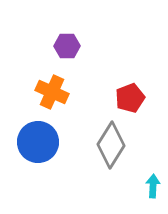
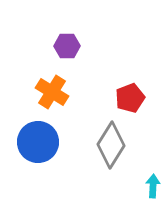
orange cross: rotated 8 degrees clockwise
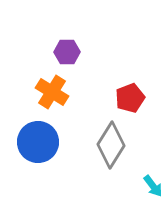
purple hexagon: moved 6 px down
cyan arrow: rotated 140 degrees clockwise
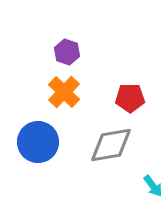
purple hexagon: rotated 20 degrees clockwise
orange cross: moved 12 px right; rotated 12 degrees clockwise
red pentagon: rotated 20 degrees clockwise
gray diamond: rotated 48 degrees clockwise
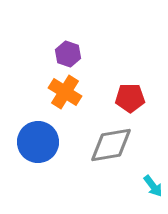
purple hexagon: moved 1 px right, 2 px down
orange cross: moved 1 px right; rotated 12 degrees counterclockwise
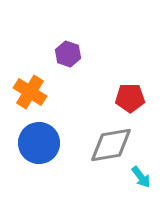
orange cross: moved 35 px left
blue circle: moved 1 px right, 1 px down
cyan arrow: moved 12 px left, 9 px up
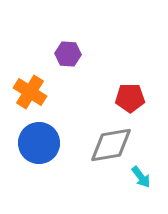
purple hexagon: rotated 15 degrees counterclockwise
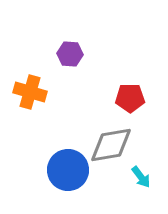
purple hexagon: moved 2 px right
orange cross: rotated 16 degrees counterclockwise
blue circle: moved 29 px right, 27 px down
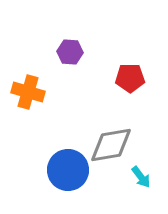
purple hexagon: moved 2 px up
orange cross: moved 2 px left
red pentagon: moved 20 px up
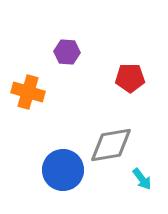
purple hexagon: moved 3 px left
blue circle: moved 5 px left
cyan arrow: moved 1 px right, 2 px down
